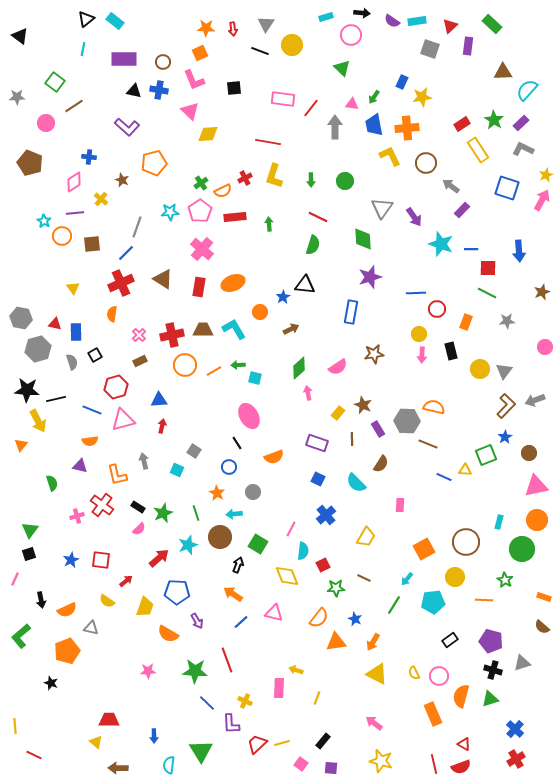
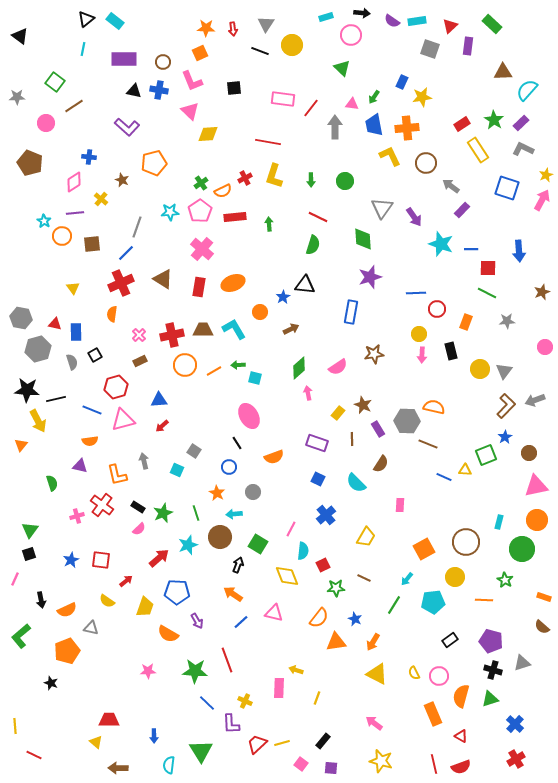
pink L-shape at (194, 80): moved 2 px left, 1 px down
red arrow at (162, 426): rotated 144 degrees counterclockwise
blue cross at (515, 729): moved 5 px up
red triangle at (464, 744): moved 3 px left, 8 px up
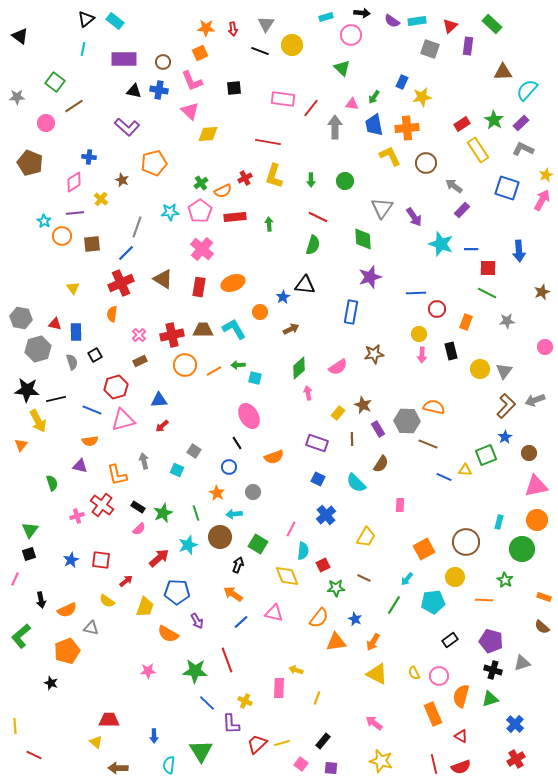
gray arrow at (451, 186): moved 3 px right
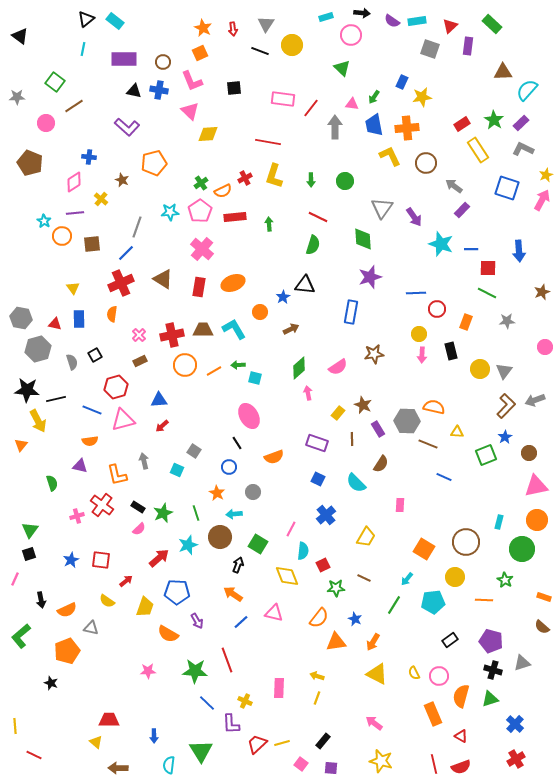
orange star at (206, 28): moved 3 px left; rotated 24 degrees clockwise
blue rectangle at (76, 332): moved 3 px right, 13 px up
yellow triangle at (465, 470): moved 8 px left, 38 px up
orange square at (424, 549): rotated 30 degrees counterclockwise
yellow arrow at (296, 670): moved 21 px right, 6 px down
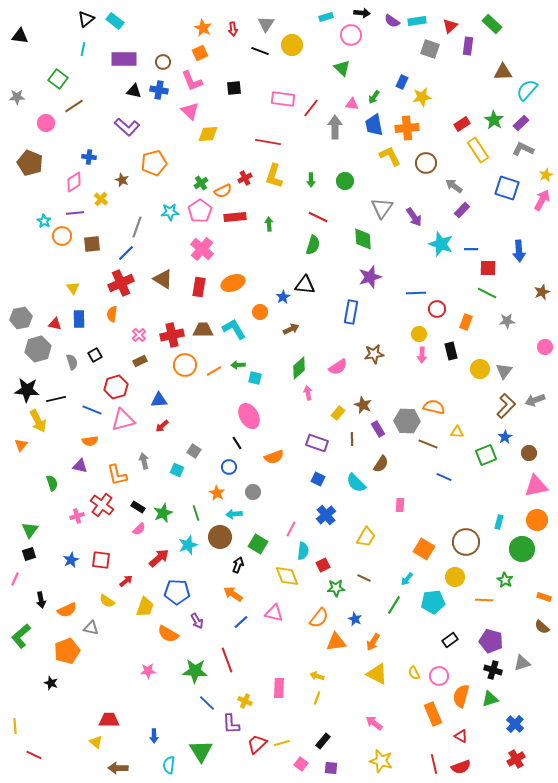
black triangle at (20, 36): rotated 30 degrees counterclockwise
green square at (55, 82): moved 3 px right, 3 px up
gray hexagon at (21, 318): rotated 20 degrees counterclockwise
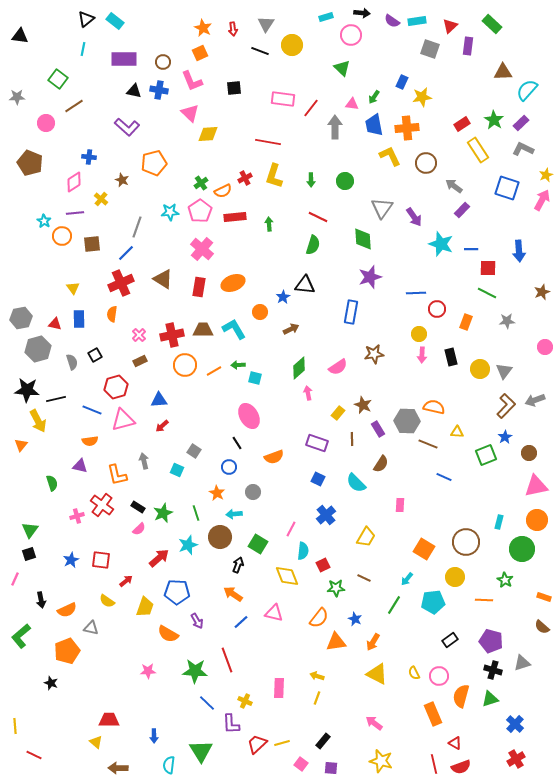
pink triangle at (190, 111): moved 2 px down
black rectangle at (451, 351): moved 6 px down
red triangle at (461, 736): moved 6 px left, 7 px down
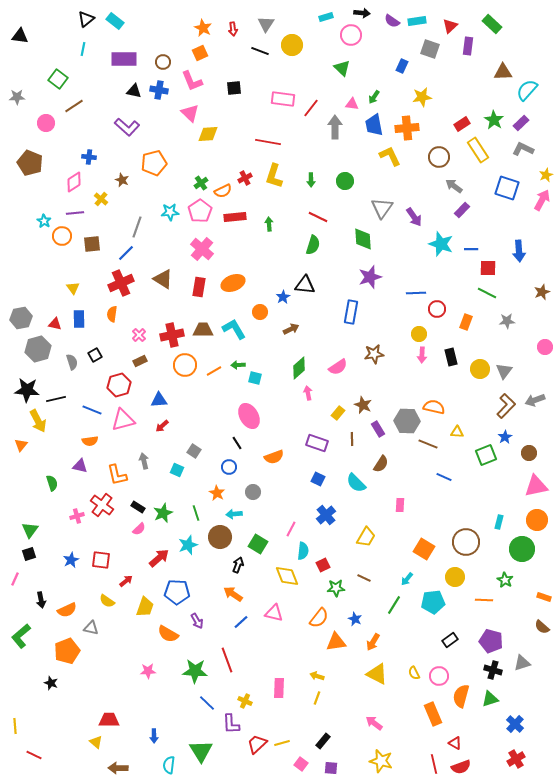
blue rectangle at (402, 82): moved 16 px up
brown circle at (426, 163): moved 13 px right, 6 px up
red hexagon at (116, 387): moved 3 px right, 2 px up
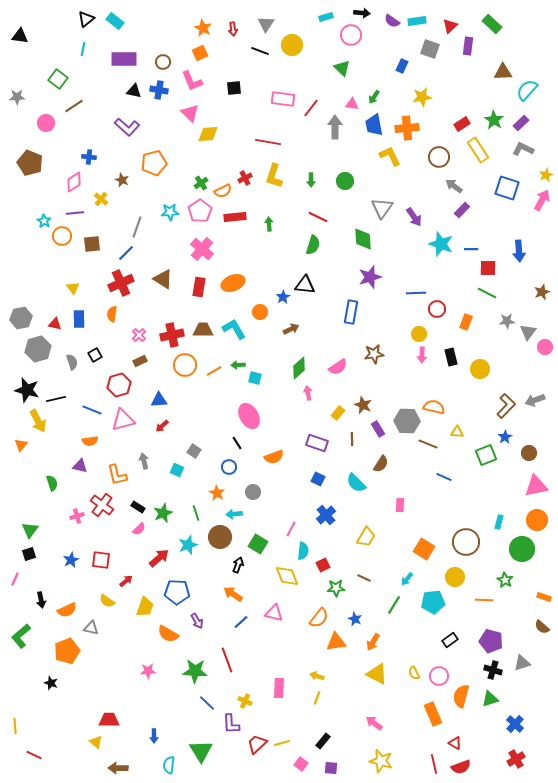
gray triangle at (504, 371): moved 24 px right, 39 px up
black star at (27, 390): rotated 10 degrees clockwise
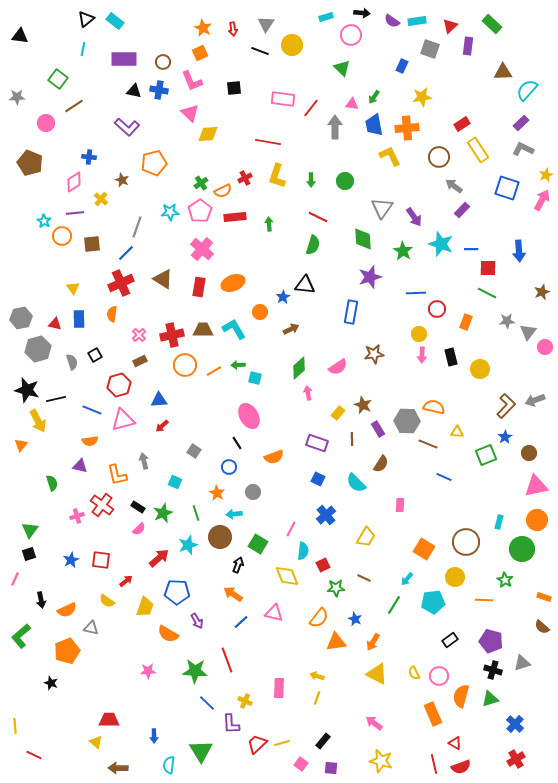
green star at (494, 120): moved 91 px left, 131 px down
yellow L-shape at (274, 176): moved 3 px right
cyan square at (177, 470): moved 2 px left, 12 px down
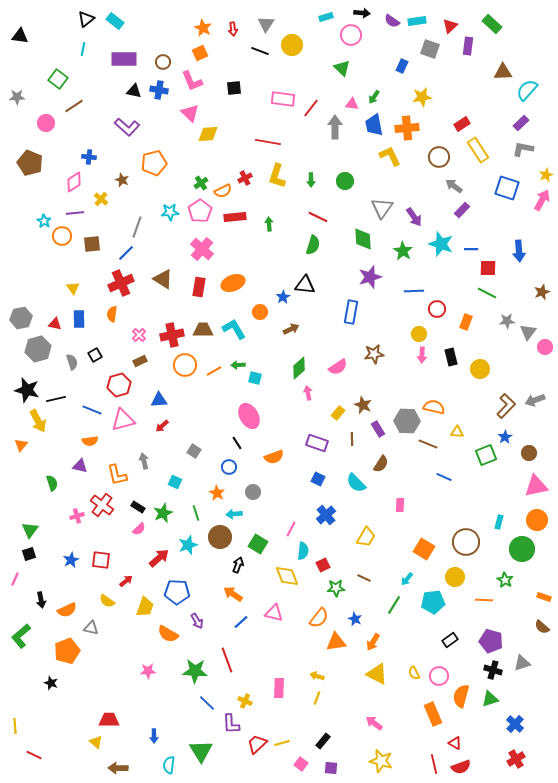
gray L-shape at (523, 149): rotated 15 degrees counterclockwise
blue line at (416, 293): moved 2 px left, 2 px up
